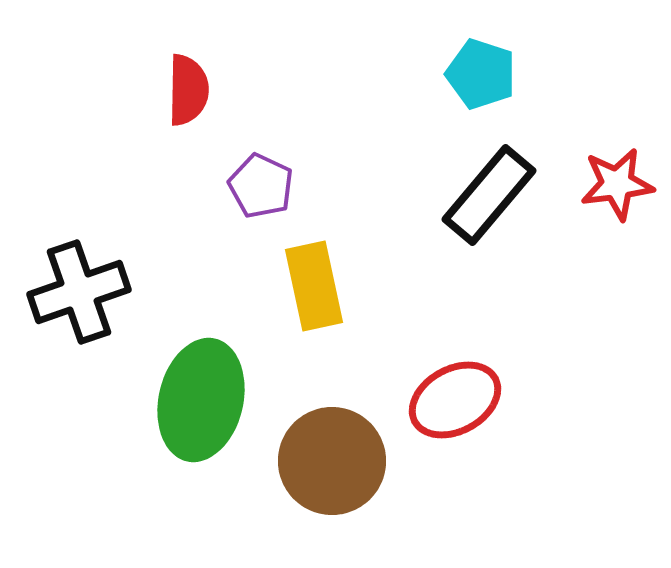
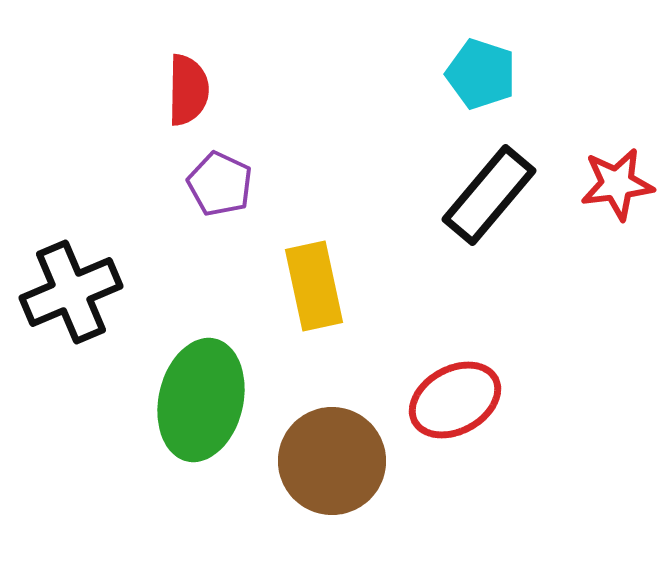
purple pentagon: moved 41 px left, 2 px up
black cross: moved 8 px left; rotated 4 degrees counterclockwise
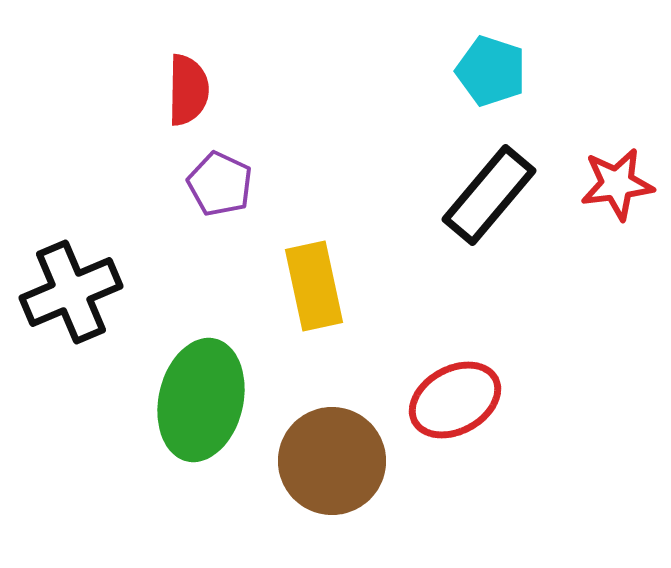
cyan pentagon: moved 10 px right, 3 px up
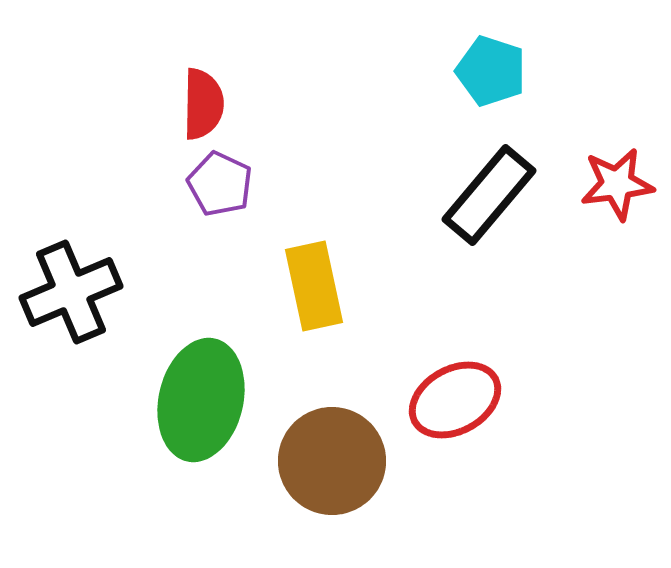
red semicircle: moved 15 px right, 14 px down
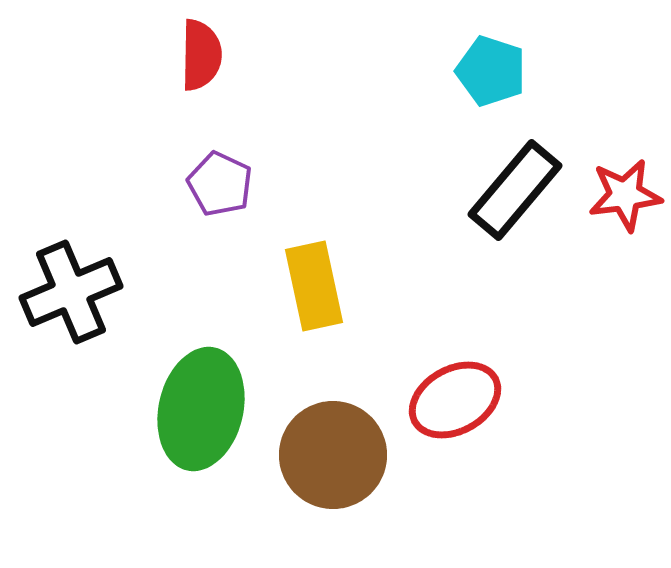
red semicircle: moved 2 px left, 49 px up
red star: moved 8 px right, 11 px down
black rectangle: moved 26 px right, 5 px up
green ellipse: moved 9 px down
brown circle: moved 1 px right, 6 px up
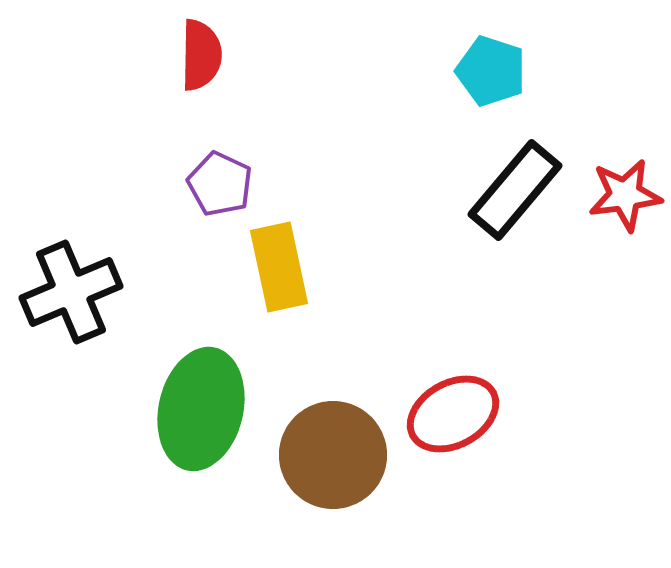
yellow rectangle: moved 35 px left, 19 px up
red ellipse: moved 2 px left, 14 px down
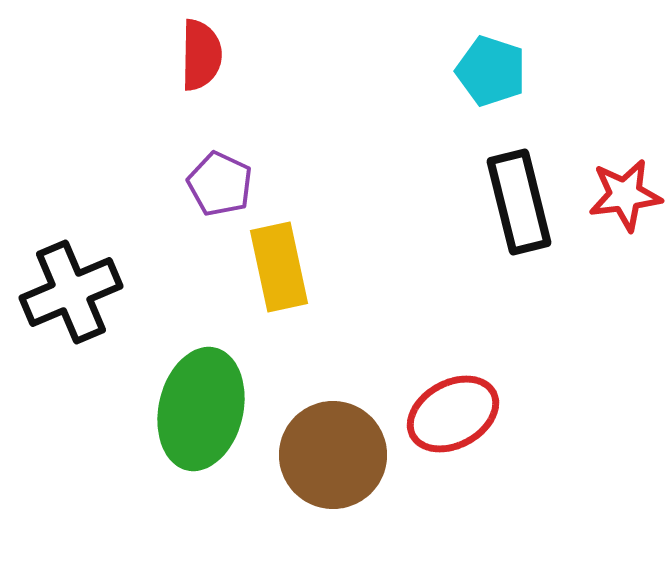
black rectangle: moved 4 px right, 12 px down; rotated 54 degrees counterclockwise
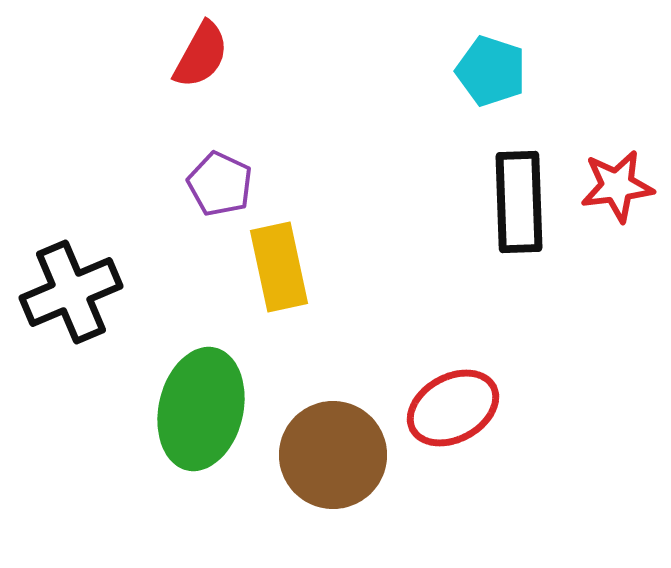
red semicircle: rotated 28 degrees clockwise
red star: moved 8 px left, 9 px up
black rectangle: rotated 12 degrees clockwise
red ellipse: moved 6 px up
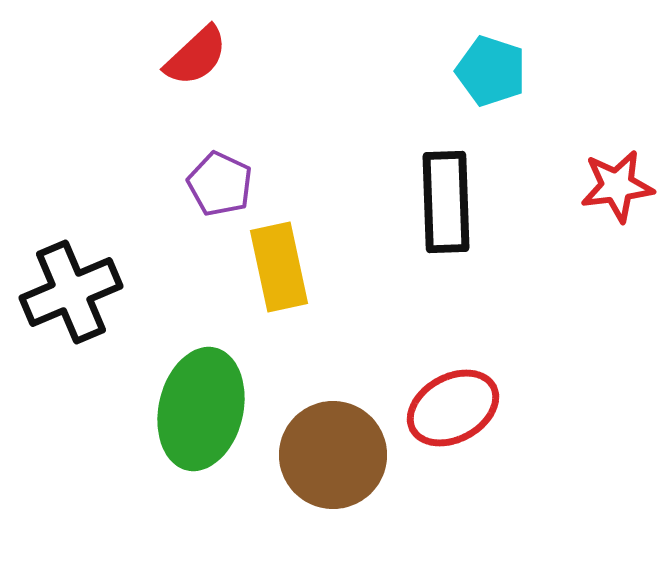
red semicircle: moved 5 px left, 1 px down; rotated 18 degrees clockwise
black rectangle: moved 73 px left
